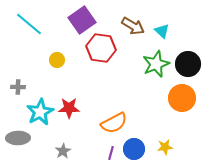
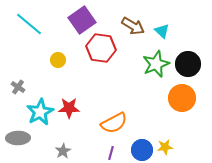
yellow circle: moved 1 px right
gray cross: rotated 32 degrees clockwise
blue circle: moved 8 px right, 1 px down
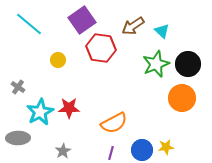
brown arrow: rotated 115 degrees clockwise
yellow star: moved 1 px right
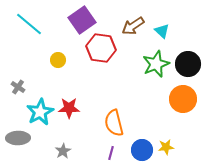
orange circle: moved 1 px right, 1 px down
orange semicircle: rotated 104 degrees clockwise
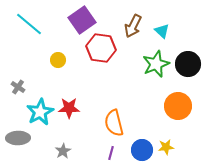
brown arrow: rotated 30 degrees counterclockwise
orange circle: moved 5 px left, 7 px down
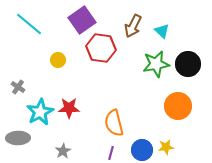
green star: rotated 12 degrees clockwise
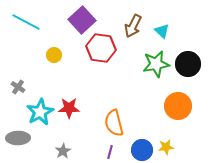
purple square: rotated 8 degrees counterclockwise
cyan line: moved 3 px left, 2 px up; rotated 12 degrees counterclockwise
yellow circle: moved 4 px left, 5 px up
purple line: moved 1 px left, 1 px up
